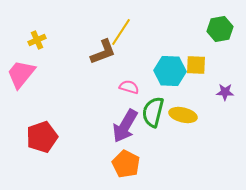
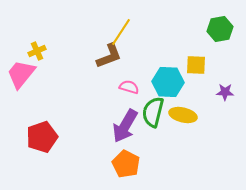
yellow cross: moved 11 px down
brown L-shape: moved 6 px right, 4 px down
cyan hexagon: moved 2 px left, 11 px down
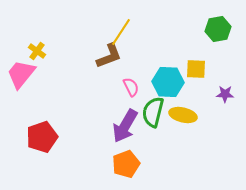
green hexagon: moved 2 px left
yellow cross: rotated 30 degrees counterclockwise
yellow square: moved 4 px down
pink semicircle: moved 2 px right; rotated 48 degrees clockwise
purple star: moved 2 px down
orange pentagon: rotated 24 degrees clockwise
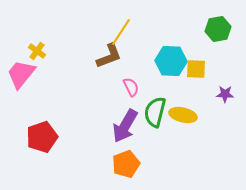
cyan hexagon: moved 3 px right, 21 px up
green semicircle: moved 2 px right
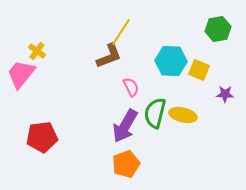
yellow square: moved 3 px right, 1 px down; rotated 20 degrees clockwise
green semicircle: moved 1 px down
red pentagon: rotated 12 degrees clockwise
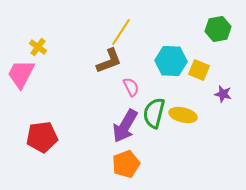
yellow cross: moved 1 px right, 4 px up
brown L-shape: moved 5 px down
pink trapezoid: rotated 12 degrees counterclockwise
purple star: moved 2 px left; rotated 12 degrees clockwise
green semicircle: moved 1 px left
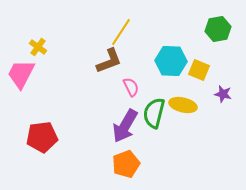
yellow ellipse: moved 10 px up
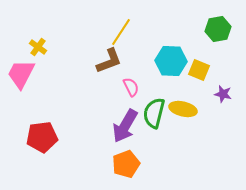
yellow ellipse: moved 4 px down
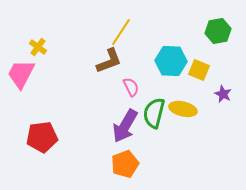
green hexagon: moved 2 px down
purple star: rotated 12 degrees clockwise
orange pentagon: moved 1 px left
